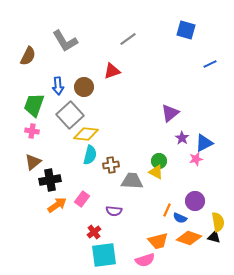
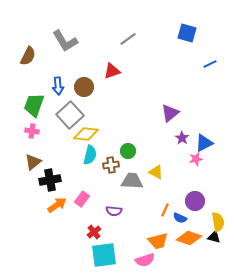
blue square: moved 1 px right, 3 px down
green circle: moved 31 px left, 10 px up
orange line: moved 2 px left
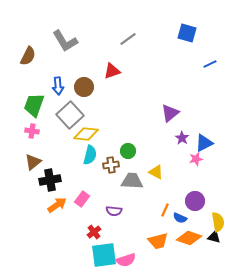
pink semicircle: moved 19 px left
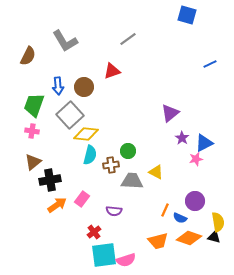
blue square: moved 18 px up
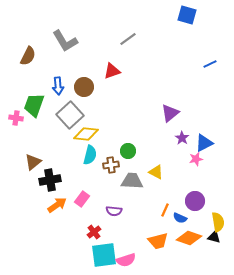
pink cross: moved 16 px left, 13 px up
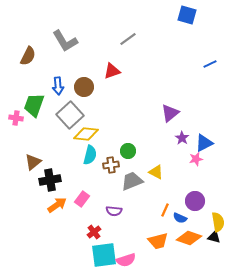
gray trapezoid: rotated 25 degrees counterclockwise
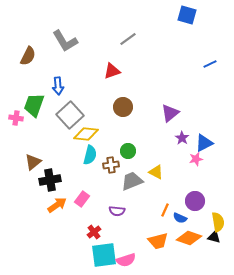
brown circle: moved 39 px right, 20 px down
purple semicircle: moved 3 px right
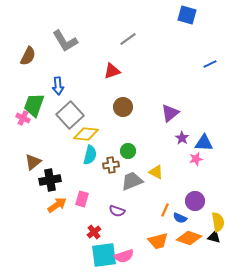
pink cross: moved 7 px right; rotated 16 degrees clockwise
blue triangle: rotated 30 degrees clockwise
pink rectangle: rotated 21 degrees counterclockwise
purple semicircle: rotated 14 degrees clockwise
pink semicircle: moved 2 px left, 4 px up
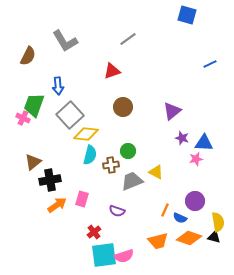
purple triangle: moved 2 px right, 2 px up
purple star: rotated 16 degrees counterclockwise
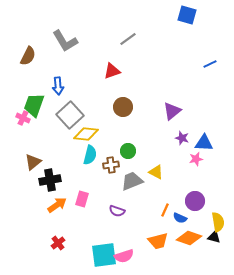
red cross: moved 36 px left, 11 px down
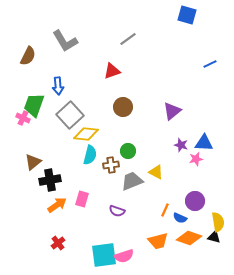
purple star: moved 1 px left, 7 px down
